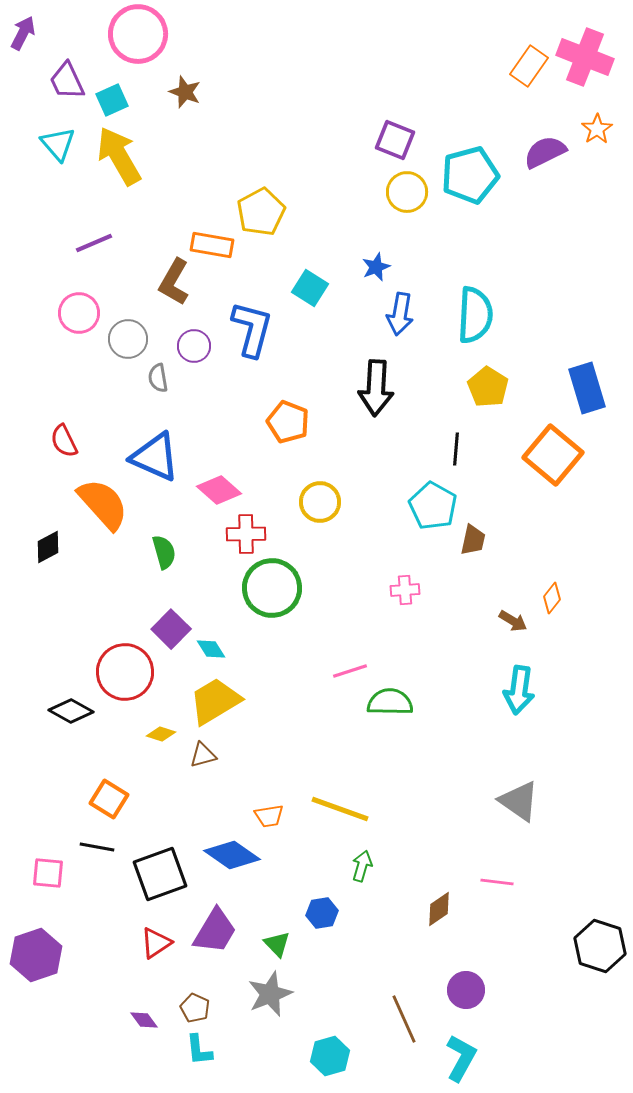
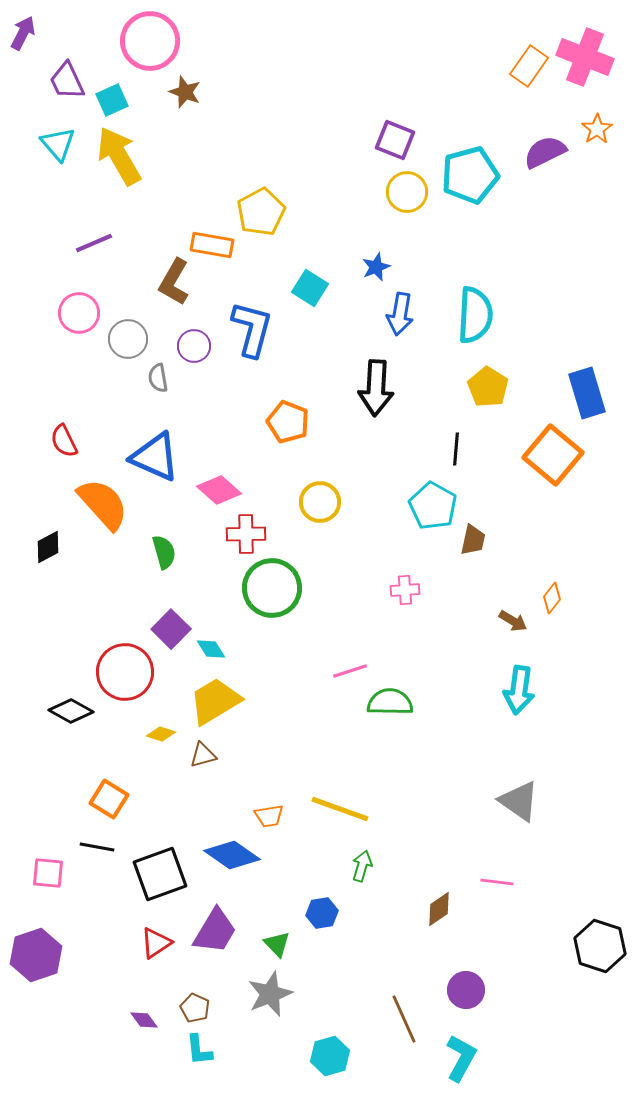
pink circle at (138, 34): moved 12 px right, 7 px down
blue rectangle at (587, 388): moved 5 px down
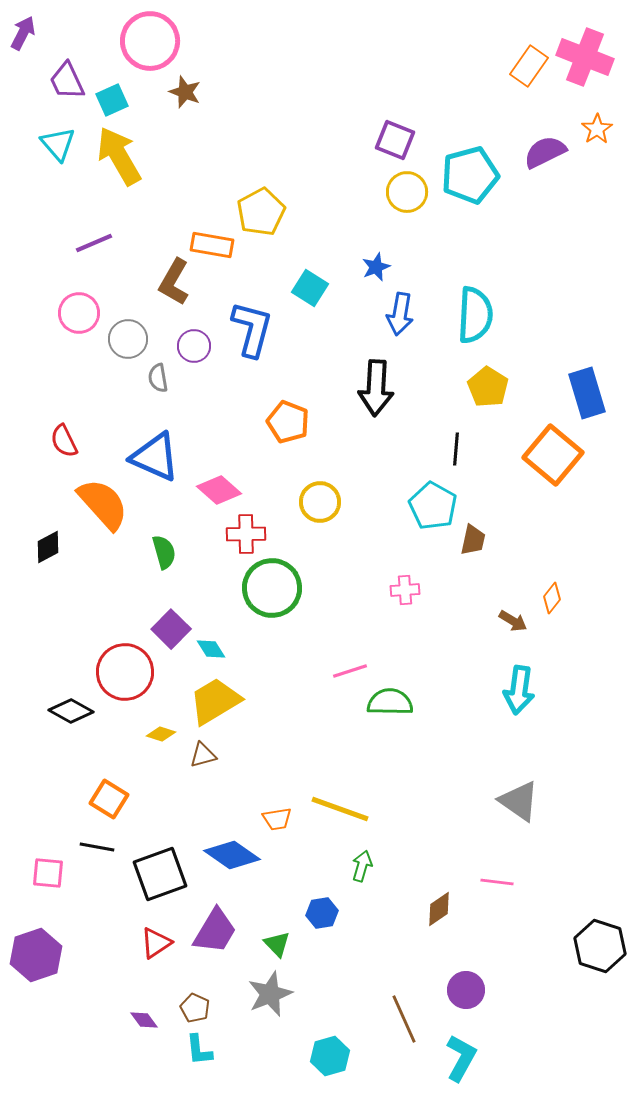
orange trapezoid at (269, 816): moved 8 px right, 3 px down
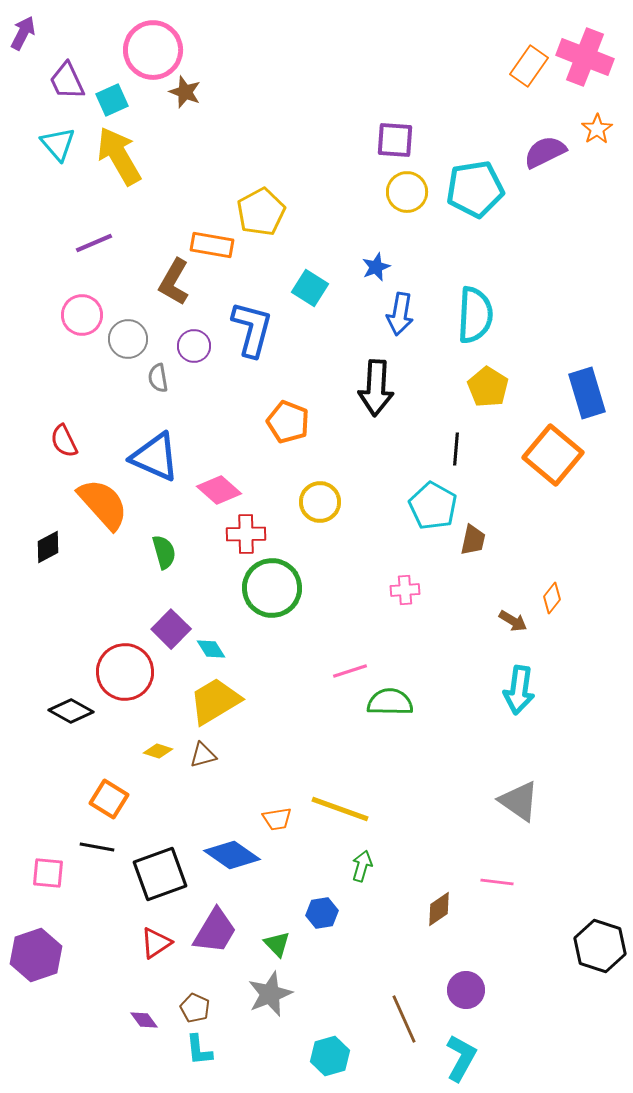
pink circle at (150, 41): moved 3 px right, 9 px down
purple square at (395, 140): rotated 18 degrees counterclockwise
cyan pentagon at (470, 175): moved 5 px right, 14 px down; rotated 6 degrees clockwise
pink circle at (79, 313): moved 3 px right, 2 px down
yellow diamond at (161, 734): moved 3 px left, 17 px down
